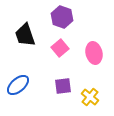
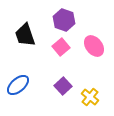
purple hexagon: moved 2 px right, 3 px down
pink square: moved 1 px right, 1 px up
pink ellipse: moved 7 px up; rotated 25 degrees counterclockwise
purple square: rotated 36 degrees counterclockwise
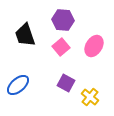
purple hexagon: moved 1 px left; rotated 15 degrees counterclockwise
pink ellipse: rotated 70 degrees clockwise
purple square: moved 3 px right, 3 px up; rotated 18 degrees counterclockwise
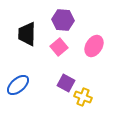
black trapezoid: moved 2 px right, 1 px up; rotated 20 degrees clockwise
pink square: moved 2 px left
yellow cross: moved 7 px left; rotated 18 degrees counterclockwise
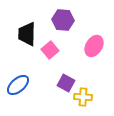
pink square: moved 9 px left, 3 px down
yellow cross: rotated 18 degrees counterclockwise
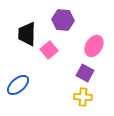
pink square: moved 1 px left
purple square: moved 19 px right, 10 px up
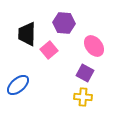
purple hexagon: moved 1 px right, 3 px down
pink ellipse: rotated 70 degrees counterclockwise
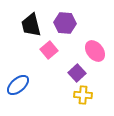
purple hexagon: moved 1 px right
black trapezoid: moved 4 px right, 9 px up; rotated 15 degrees counterclockwise
pink ellipse: moved 1 px right, 5 px down
purple square: moved 8 px left; rotated 18 degrees clockwise
yellow cross: moved 2 px up
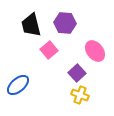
yellow cross: moved 3 px left; rotated 18 degrees clockwise
